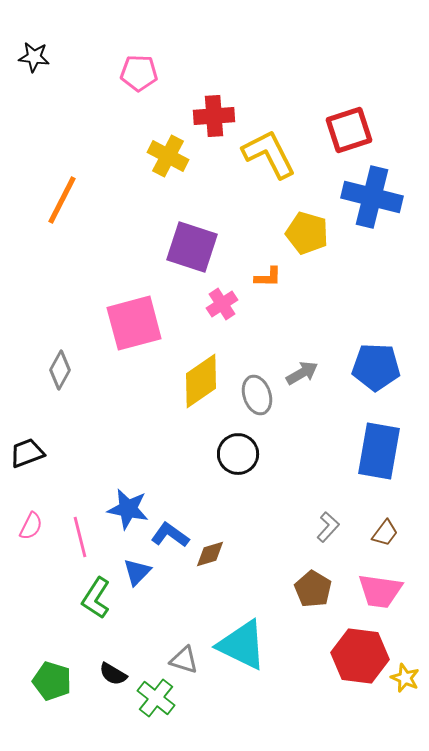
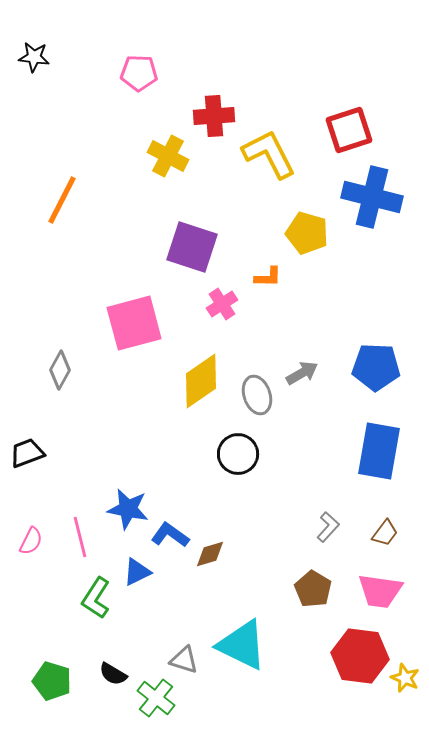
pink semicircle: moved 15 px down
blue triangle: rotated 20 degrees clockwise
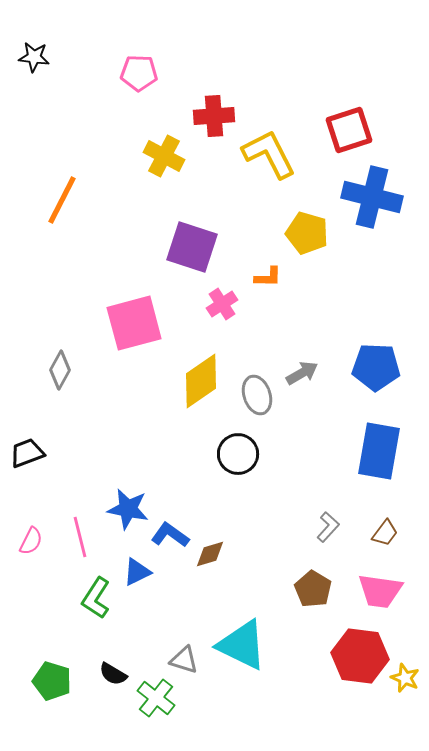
yellow cross: moved 4 px left
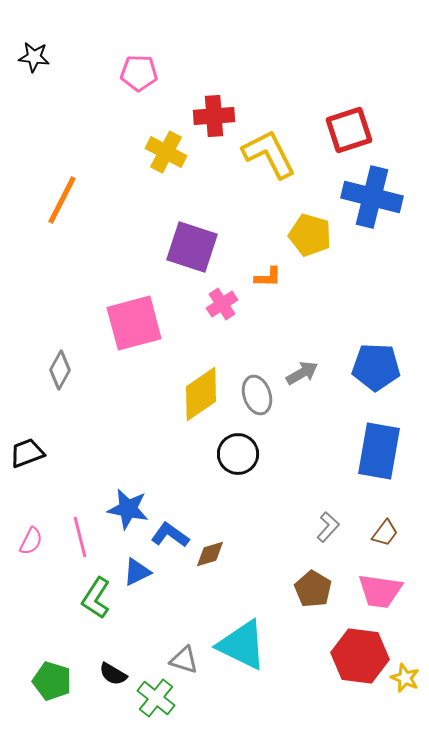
yellow cross: moved 2 px right, 4 px up
yellow pentagon: moved 3 px right, 2 px down
yellow diamond: moved 13 px down
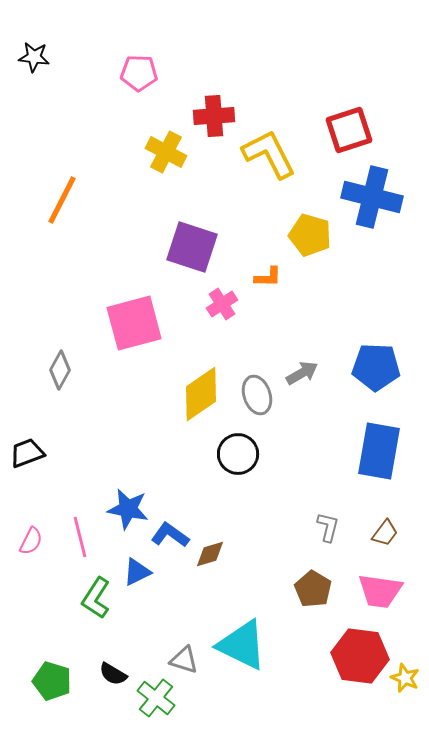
gray L-shape: rotated 28 degrees counterclockwise
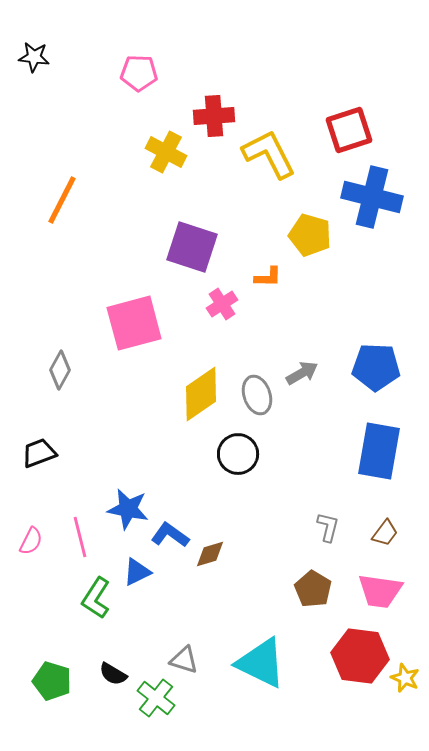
black trapezoid: moved 12 px right
cyan triangle: moved 19 px right, 18 px down
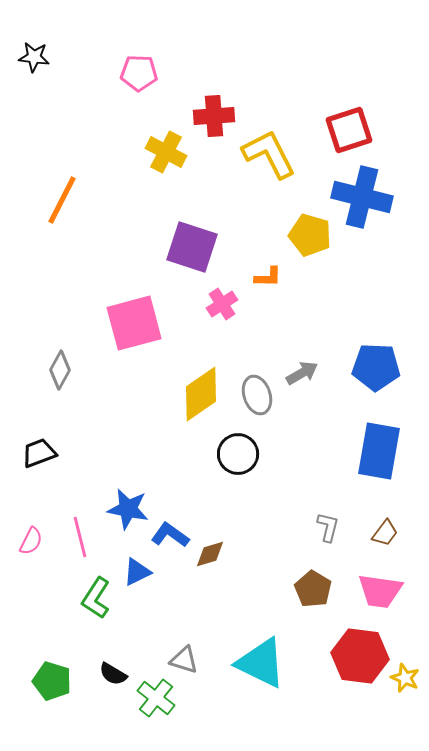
blue cross: moved 10 px left
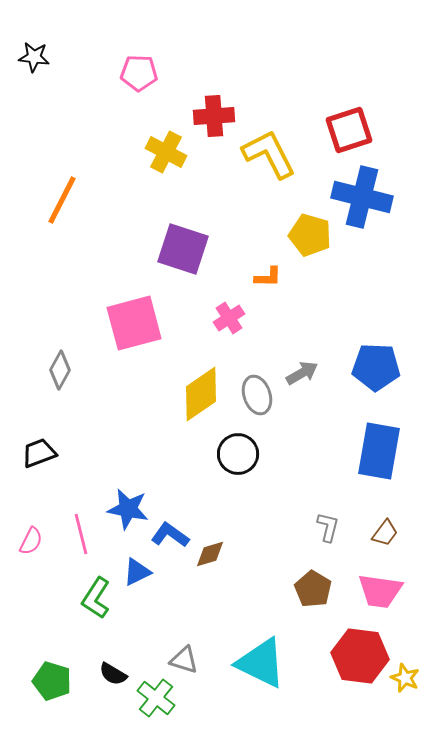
purple square: moved 9 px left, 2 px down
pink cross: moved 7 px right, 14 px down
pink line: moved 1 px right, 3 px up
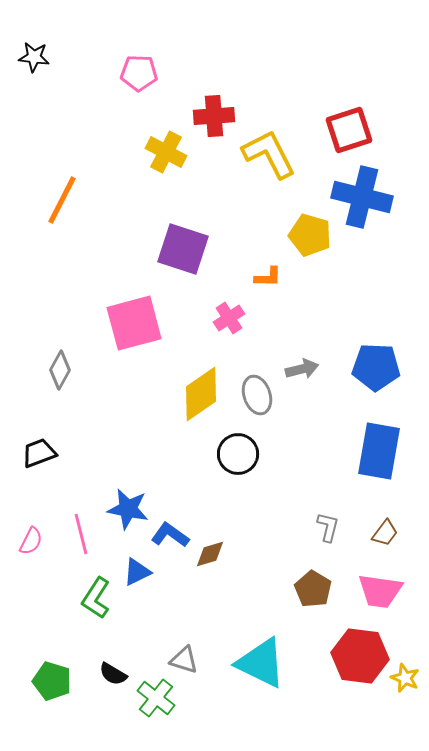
gray arrow: moved 4 px up; rotated 16 degrees clockwise
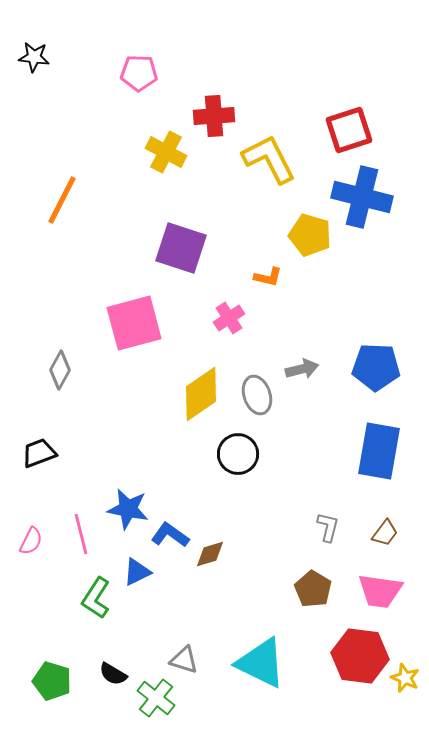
yellow L-shape: moved 5 px down
purple square: moved 2 px left, 1 px up
orange L-shape: rotated 12 degrees clockwise
